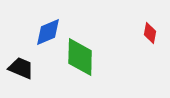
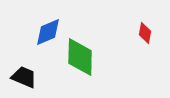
red diamond: moved 5 px left
black trapezoid: moved 3 px right, 9 px down
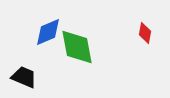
green diamond: moved 3 px left, 10 px up; rotated 12 degrees counterclockwise
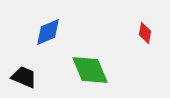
green diamond: moved 13 px right, 23 px down; rotated 12 degrees counterclockwise
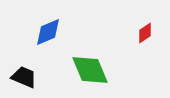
red diamond: rotated 45 degrees clockwise
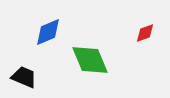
red diamond: rotated 15 degrees clockwise
green diamond: moved 10 px up
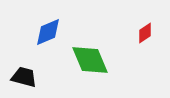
red diamond: rotated 15 degrees counterclockwise
black trapezoid: rotated 8 degrees counterclockwise
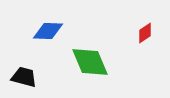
blue diamond: moved 1 px up; rotated 24 degrees clockwise
green diamond: moved 2 px down
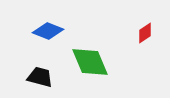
blue diamond: rotated 20 degrees clockwise
black trapezoid: moved 16 px right
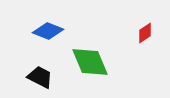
black trapezoid: rotated 12 degrees clockwise
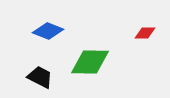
red diamond: rotated 35 degrees clockwise
green diamond: rotated 66 degrees counterclockwise
